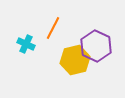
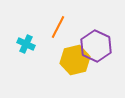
orange line: moved 5 px right, 1 px up
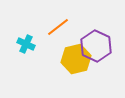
orange line: rotated 25 degrees clockwise
yellow hexagon: moved 1 px right, 1 px up
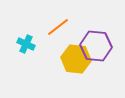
purple hexagon: rotated 20 degrees counterclockwise
yellow hexagon: rotated 20 degrees clockwise
